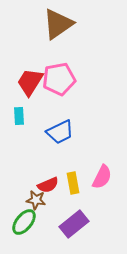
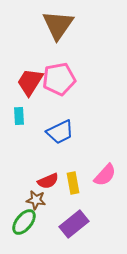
brown triangle: moved 1 px down; rotated 20 degrees counterclockwise
pink semicircle: moved 3 px right, 2 px up; rotated 15 degrees clockwise
red semicircle: moved 4 px up
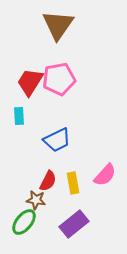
blue trapezoid: moved 3 px left, 8 px down
red semicircle: rotated 40 degrees counterclockwise
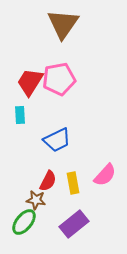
brown triangle: moved 5 px right, 1 px up
cyan rectangle: moved 1 px right, 1 px up
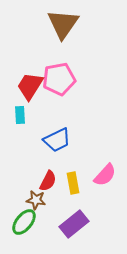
red trapezoid: moved 4 px down
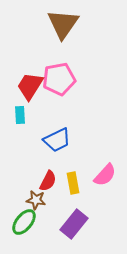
purple rectangle: rotated 12 degrees counterclockwise
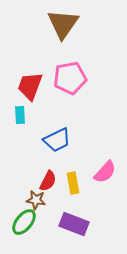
pink pentagon: moved 11 px right, 1 px up
red trapezoid: rotated 12 degrees counterclockwise
pink semicircle: moved 3 px up
purple rectangle: rotated 72 degrees clockwise
